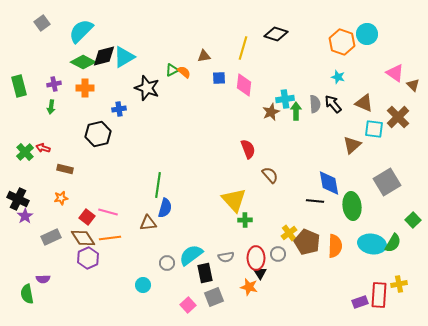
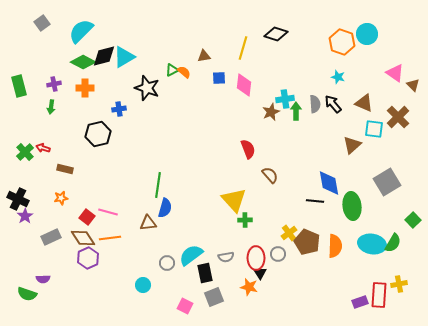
green semicircle at (27, 294): rotated 60 degrees counterclockwise
pink square at (188, 305): moved 3 px left, 1 px down; rotated 21 degrees counterclockwise
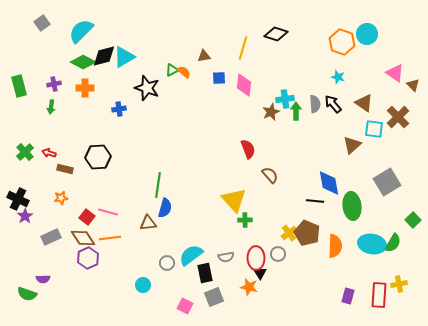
brown triangle at (364, 103): rotated 12 degrees clockwise
black hexagon at (98, 134): moved 23 px down; rotated 10 degrees clockwise
red arrow at (43, 148): moved 6 px right, 5 px down
brown pentagon at (307, 242): moved 9 px up
purple rectangle at (360, 302): moved 12 px left, 6 px up; rotated 56 degrees counterclockwise
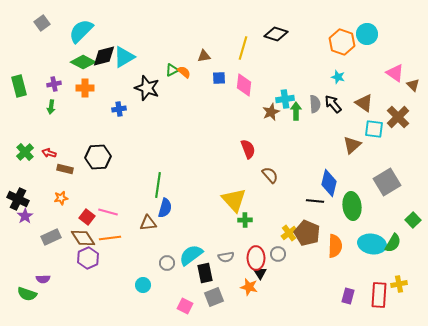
blue diamond at (329, 183): rotated 24 degrees clockwise
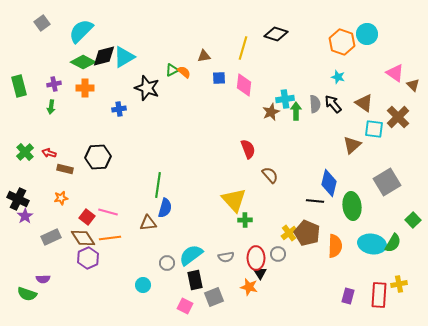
black rectangle at (205, 273): moved 10 px left, 7 px down
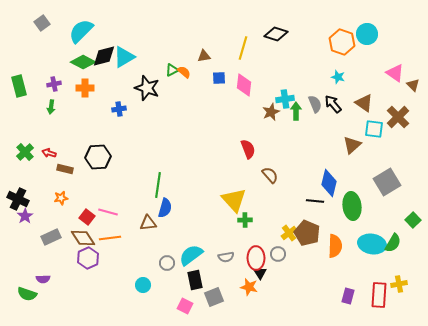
gray semicircle at (315, 104): rotated 18 degrees counterclockwise
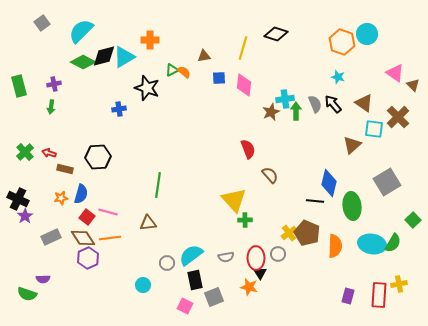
orange cross at (85, 88): moved 65 px right, 48 px up
blue semicircle at (165, 208): moved 84 px left, 14 px up
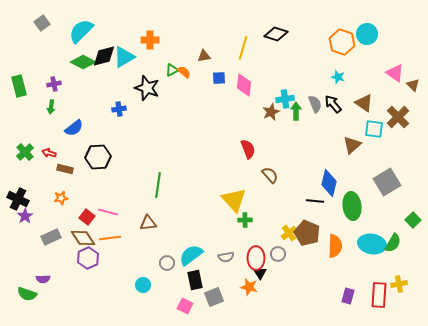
blue semicircle at (81, 194): moved 7 px left, 66 px up; rotated 36 degrees clockwise
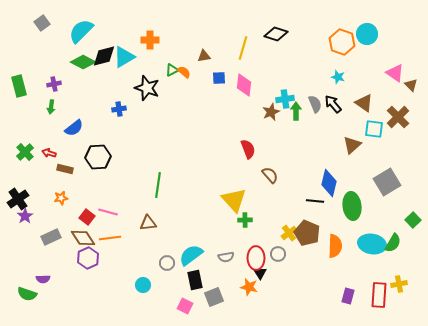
brown triangle at (413, 85): moved 2 px left
black cross at (18, 199): rotated 30 degrees clockwise
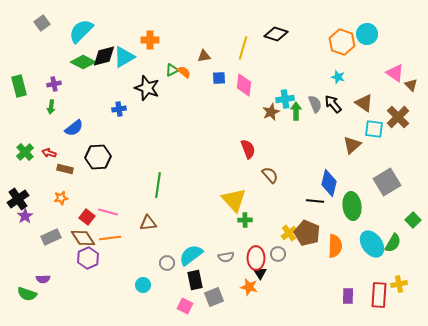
cyan ellipse at (372, 244): rotated 44 degrees clockwise
purple rectangle at (348, 296): rotated 14 degrees counterclockwise
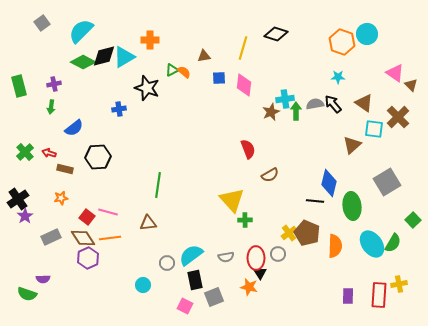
cyan star at (338, 77): rotated 16 degrees counterclockwise
gray semicircle at (315, 104): rotated 78 degrees counterclockwise
brown semicircle at (270, 175): rotated 102 degrees clockwise
yellow triangle at (234, 200): moved 2 px left
